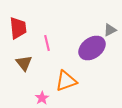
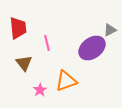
pink star: moved 2 px left, 8 px up
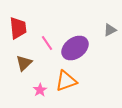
pink line: rotated 21 degrees counterclockwise
purple ellipse: moved 17 px left
brown triangle: rotated 24 degrees clockwise
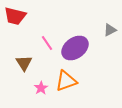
red trapezoid: moved 3 px left, 12 px up; rotated 110 degrees clockwise
brown triangle: rotated 18 degrees counterclockwise
pink star: moved 1 px right, 2 px up
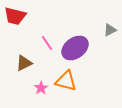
brown triangle: rotated 36 degrees clockwise
orange triangle: rotated 35 degrees clockwise
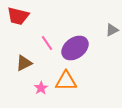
red trapezoid: moved 3 px right
gray triangle: moved 2 px right
orange triangle: rotated 15 degrees counterclockwise
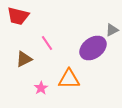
purple ellipse: moved 18 px right
brown triangle: moved 4 px up
orange triangle: moved 3 px right, 2 px up
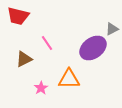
gray triangle: moved 1 px up
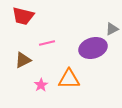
red trapezoid: moved 5 px right
pink line: rotated 70 degrees counterclockwise
purple ellipse: rotated 20 degrees clockwise
brown triangle: moved 1 px left, 1 px down
pink star: moved 3 px up
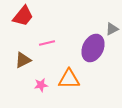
red trapezoid: rotated 65 degrees counterclockwise
purple ellipse: rotated 48 degrees counterclockwise
pink star: rotated 24 degrees clockwise
